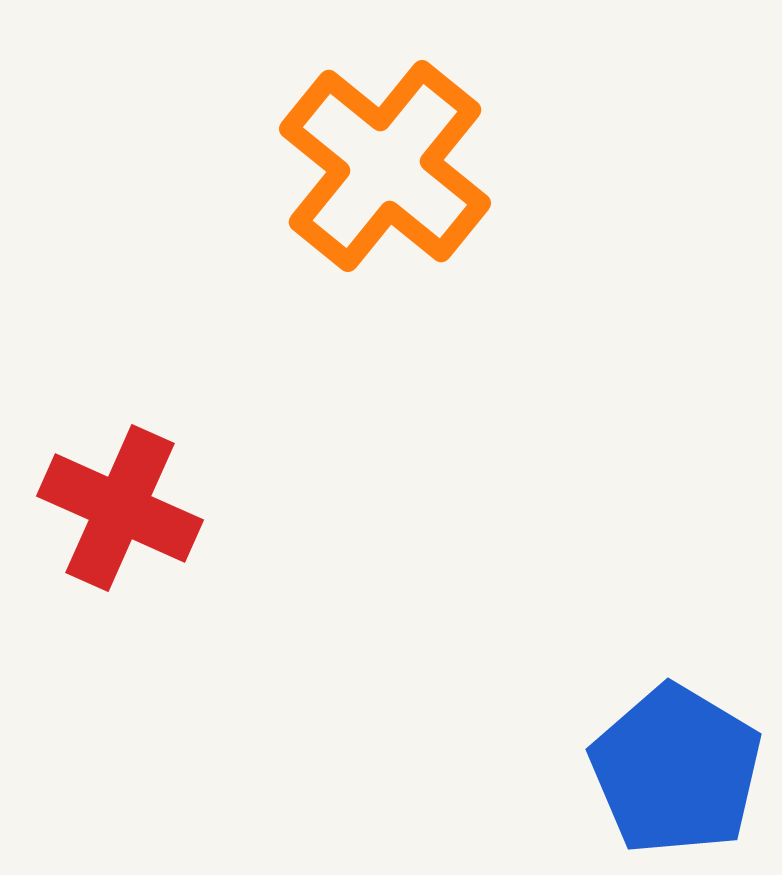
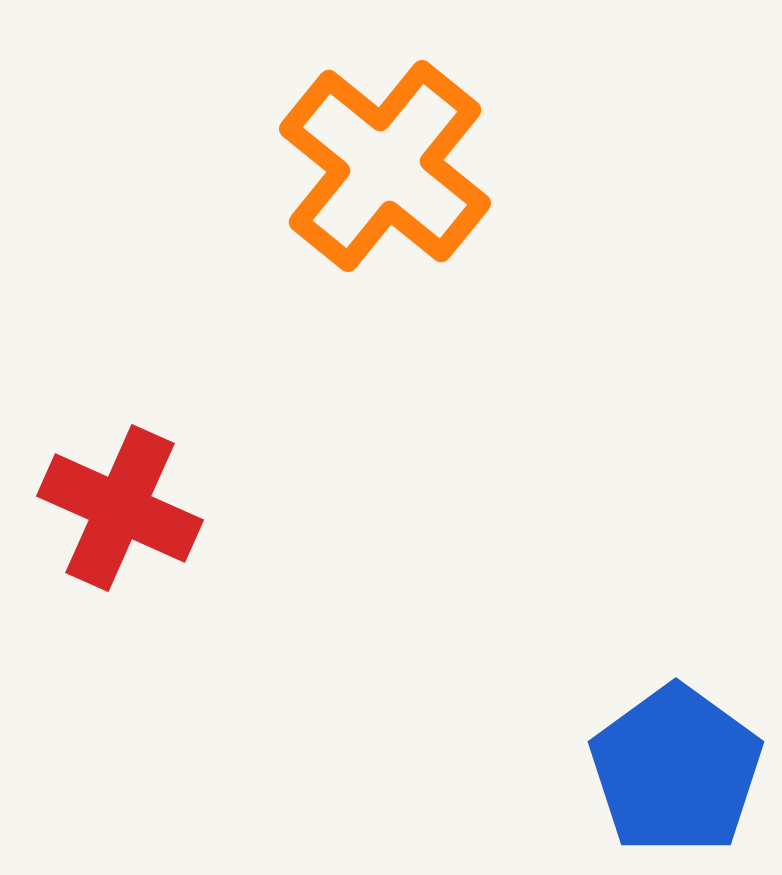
blue pentagon: rotated 5 degrees clockwise
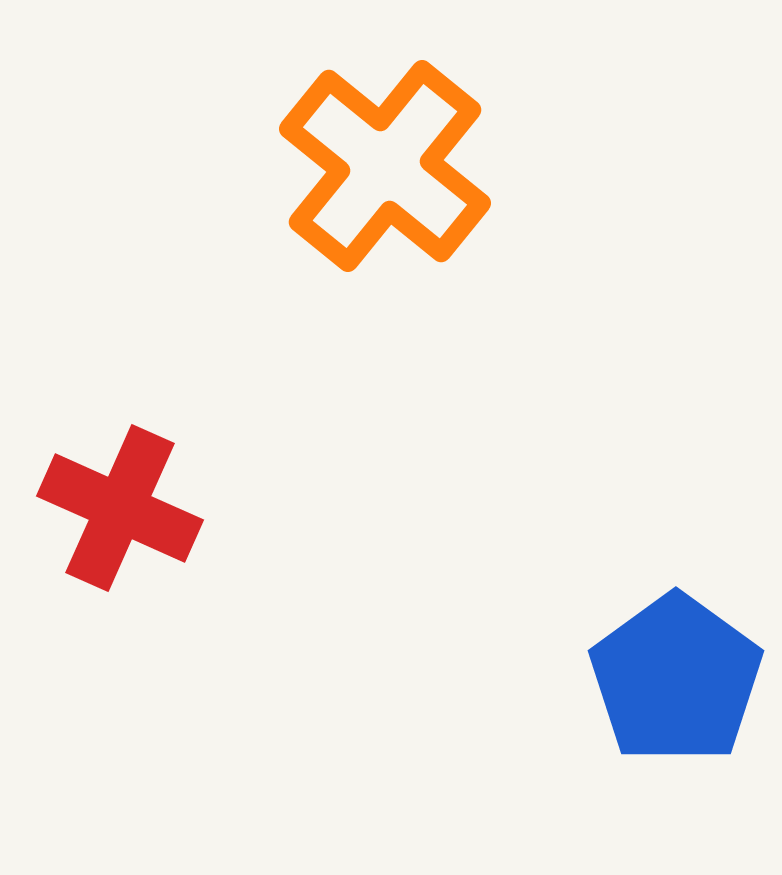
blue pentagon: moved 91 px up
